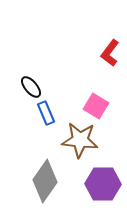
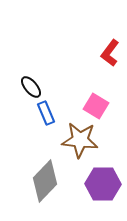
gray diamond: rotated 9 degrees clockwise
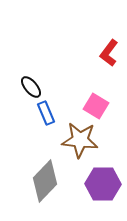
red L-shape: moved 1 px left
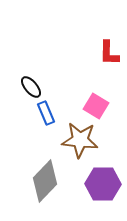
red L-shape: rotated 36 degrees counterclockwise
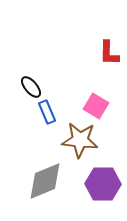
blue rectangle: moved 1 px right, 1 px up
gray diamond: rotated 24 degrees clockwise
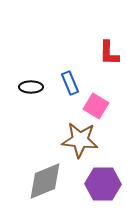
black ellipse: rotated 50 degrees counterclockwise
blue rectangle: moved 23 px right, 29 px up
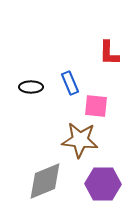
pink square: rotated 25 degrees counterclockwise
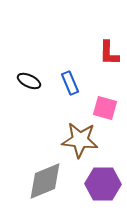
black ellipse: moved 2 px left, 6 px up; rotated 25 degrees clockwise
pink square: moved 9 px right, 2 px down; rotated 10 degrees clockwise
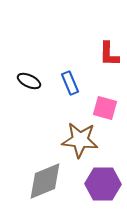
red L-shape: moved 1 px down
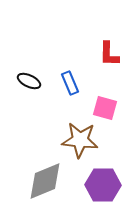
purple hexagon: moved 1 px down
